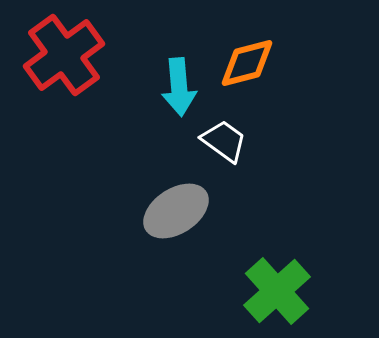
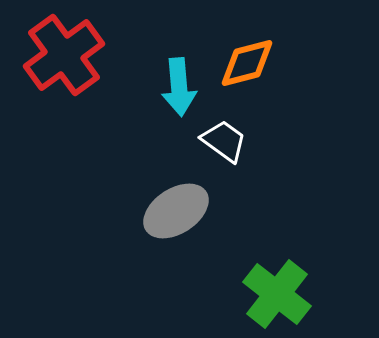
green cross: moved 3 px down; rotated 10 degrees counterclockwise
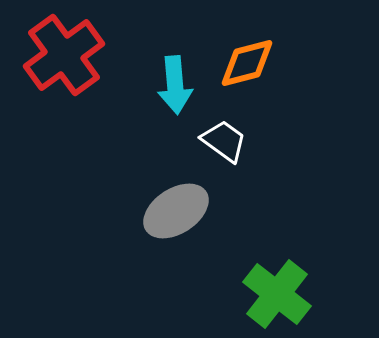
cyan arrow: moved 4 px left, 2 px up
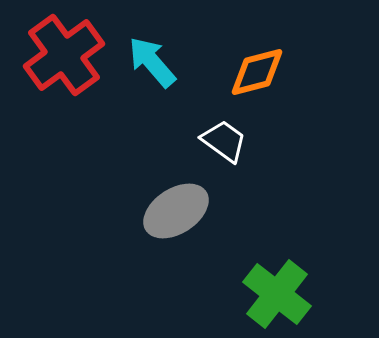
orange diamond: moved 10 px right, 9 px down
cyan arrow: moved 23 px left, 23 px up; rotated 144 degrees clockwise
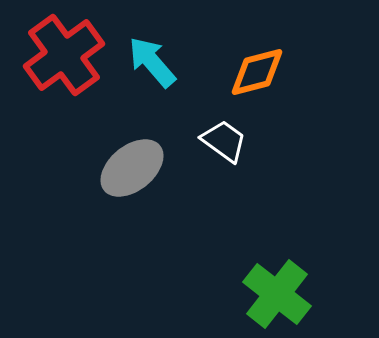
gray ellipse: moved 44 px left, 43 px up; rotated 6 degrees counterclockwise
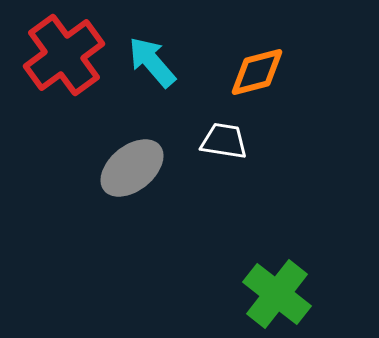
white trapezoid: rotated 27 degrees counterclockwise
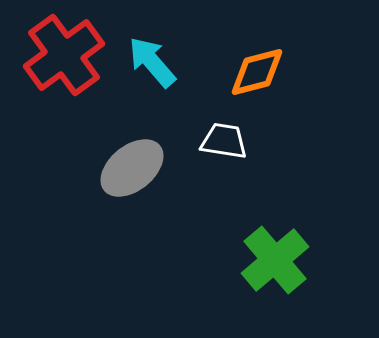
green cross: moved 2 px left, 34 px up; rotated 12 degrees clockwise
